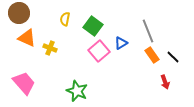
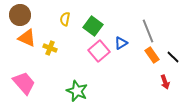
brown circle: moved 1 px right, 2 px down
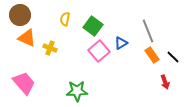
green star: rotated 25 degrees counterclockwise
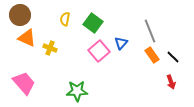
green square: moved 3 px up
gray line: moved 2 px right
blue triangle: rotated 16 degrees counterclockwise
red arrow: moved 6 px right
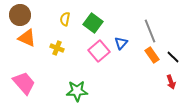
yellow cross: moved 7 px right
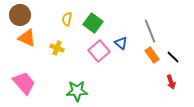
yellow semicircle: moved 2 px right
blue triangle: rotated 32 degrees counterclockwise
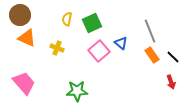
green square: moved 1 px left; rotated 30 degrees clockwise
